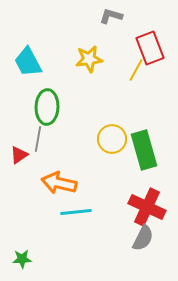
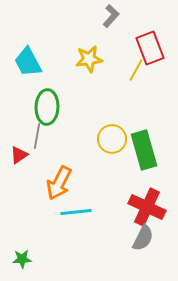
gray L-shape: rotated 115 degrees clockwise
gray line: moved 1 px left, 3 px up
orange arrow: rotated 76 degrees counterclockwise
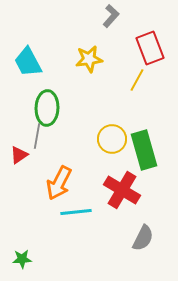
yellow line: moved 1 px right, 10 px down
green ellipse: moved 1 px down
red cross: moved 25 px left, 17 px up; rotated 6 degrees clockwise
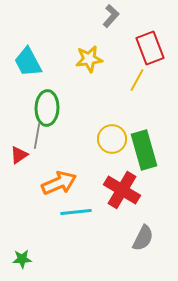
orange arrow: rotated 140 degrees counterclockwise
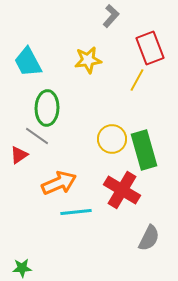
yellow star: moved 1 px left, 1 px down
gray line: rotated 65 degrees counterclockwise
gray semicircle: moved 6 px right
green star: moved 9 px down
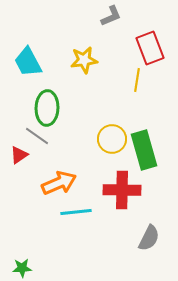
gray L-shape: rotated 25 degrees clockwise
yellow star: moved 4 px left
yellow line: rotated 20 degrees counterclockwise
red cross: rotated 30 degrees counterclockwise
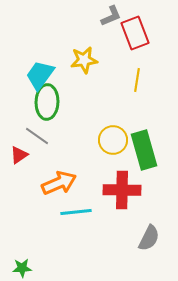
red rectangle: moved 15 px left, 15 px up
cyan trapezoid: moved 12 px right, 13 px down; rotated 64 degrees clockwise
green ellipse: moved 6 px up
yellow circle: moved 1 px right, 1 px down
